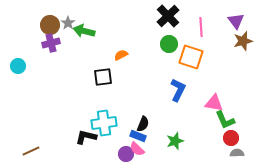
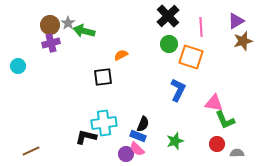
purple triangle: rotated 36 degrees clockwise
red circle: moved 14 px left, 6 px down
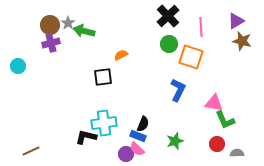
brown star: moved 1 px left; rotated 30 degrees clockwise
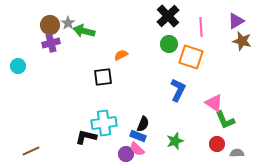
pink triangle: rotated 24 degrees clockwise
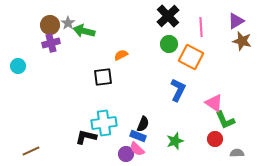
orange square: rotated 10 degrees clockwise
red circle: moved 2 px left, 5 px up
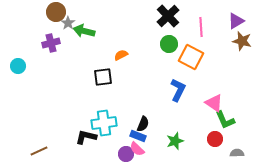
brown circle: moved 6 px right, 13 px up
brown line: moved 8 px right
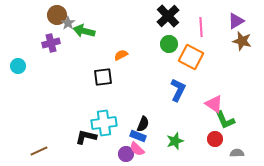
brown circle: moved 1 px right, 3 px down
pink triangle: moved 1 px down
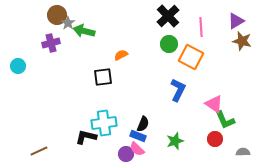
gray semicircle: moved 6 px right, 1 px up
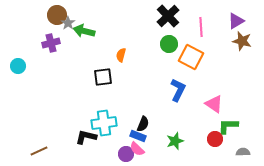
orange semicircle: rotated 48 degrees counterclockwise
green L-shape: moved 3 px right, 6 px down; rotated 115 degrees clockwise
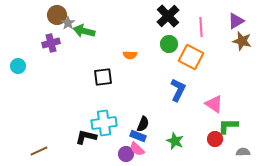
orange semicircle: moved 9 px right; rotated 104 degrees counterclockwise
green star: rotated 30 degrees counterclockwise
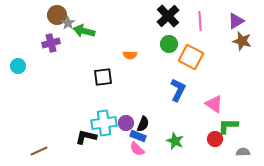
pink line: moved 1 px left, 6 px up
purple circle: moved 31 px up
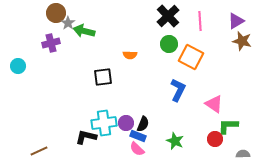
brown circle: moved 1 px left, 2 px up
gray semicircle: moved 2 px down
